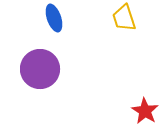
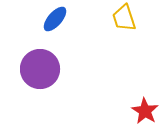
blue ellipse: moved 1 px right, 1 px down; rotated 60 degrees clockwise
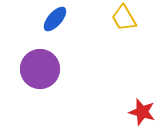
yellow trapezoid: rotated 12 degrees counterclockwise
red star: moved 3 px left, 1 px down; rotated 16 degrees counterclockwise
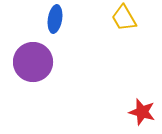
blue ellipse: rotated 32 degrees counterclockwise
purple circle: moved 7 px left, 7 px up
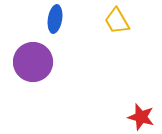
yellow trapezoid: moved 7 px left, 3 px down
red star: moved 1 px left, 5 px down
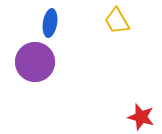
blue ellipse: moved 5 px left, 4 px down
purple circle: moved 2 px right
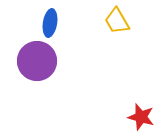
purple circle: moved 2 px right, 1 px up
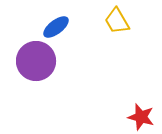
blue ellipse: moved 6 px right, 4 px down; rotated 44 degrees clockwise
purple circle: moved 1 px left
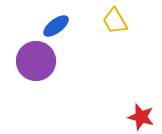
yellow trapezoid: moved 2 px left
blue ellipse: moved 1 px up
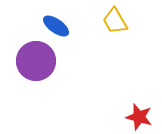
blue ellipse: rotated 72 degrees clockwise
red star: moved 2 px left
